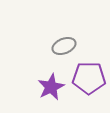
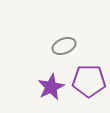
purple pentagon: moved 3 px down
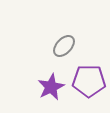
gray ellipse: rotated 25 degrees counterclockwise
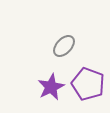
purple pentagon: moved 1 px left, 3 px down; rotated 20 degrees clockwise
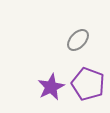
gray ellipse: moved 14 px right, 6 px up
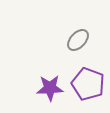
purple star: moved 1 px left, 1 px down; rotated 24 degrees clockwise
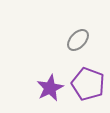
purple star: rotated 24 degrees counterclockwise
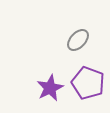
purple pentagon: moved 1 px up
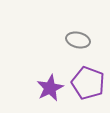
gray ellipse: rotated 60 degrees clockwise
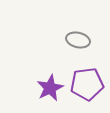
purple pentagon: moved 1 px left, 1 px down; rotated 28 degrees counterclockwise
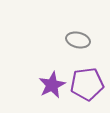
purple star: moved 2 px right, 3 px up
